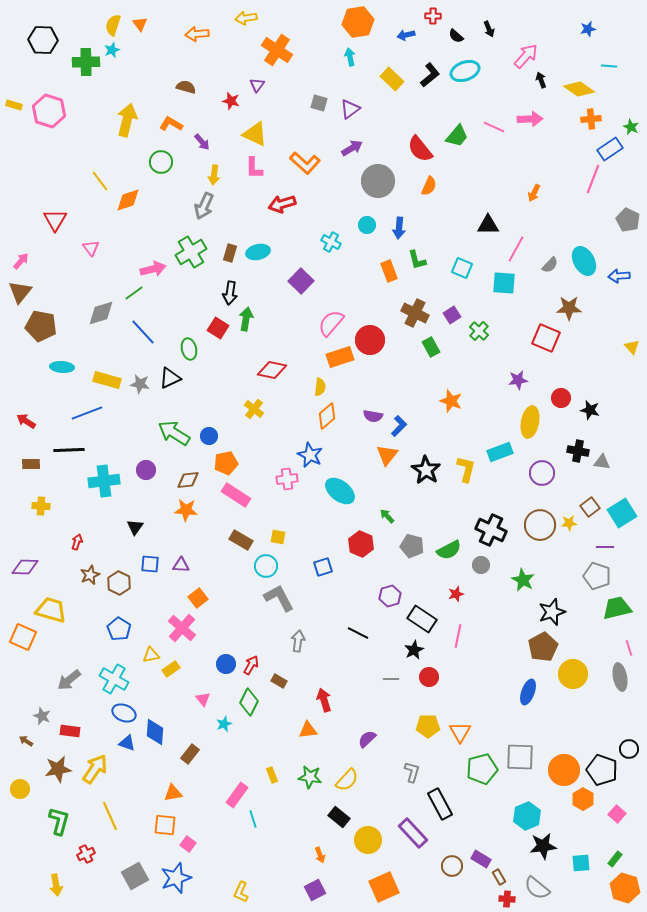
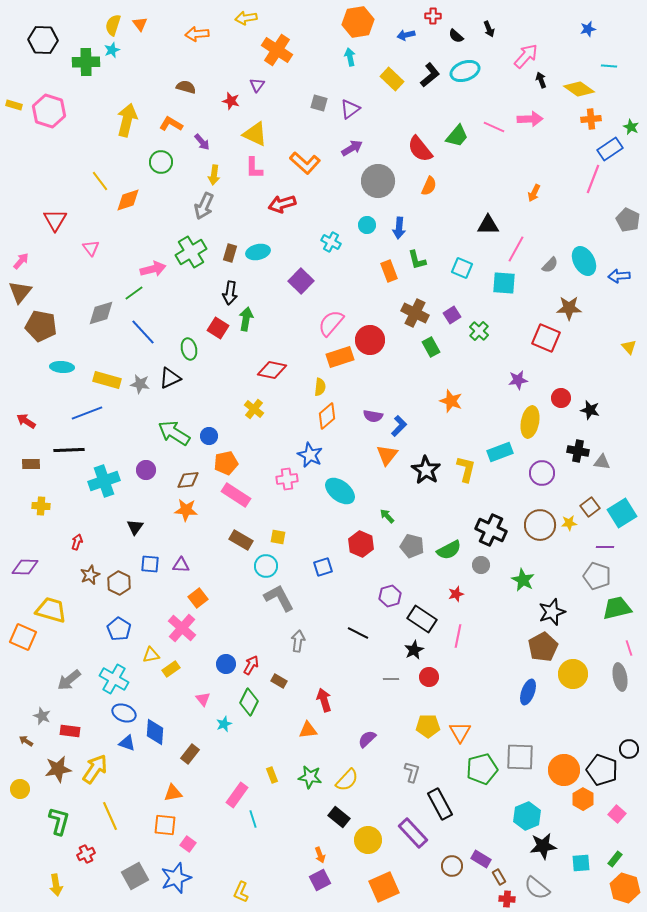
yellow triangle at (632, 347): moved 3 px left
cyan cross at (104, 481): rotated 12 degrees counterclockwise
purple square at (315, 890): moved 5 px right, 10 px up
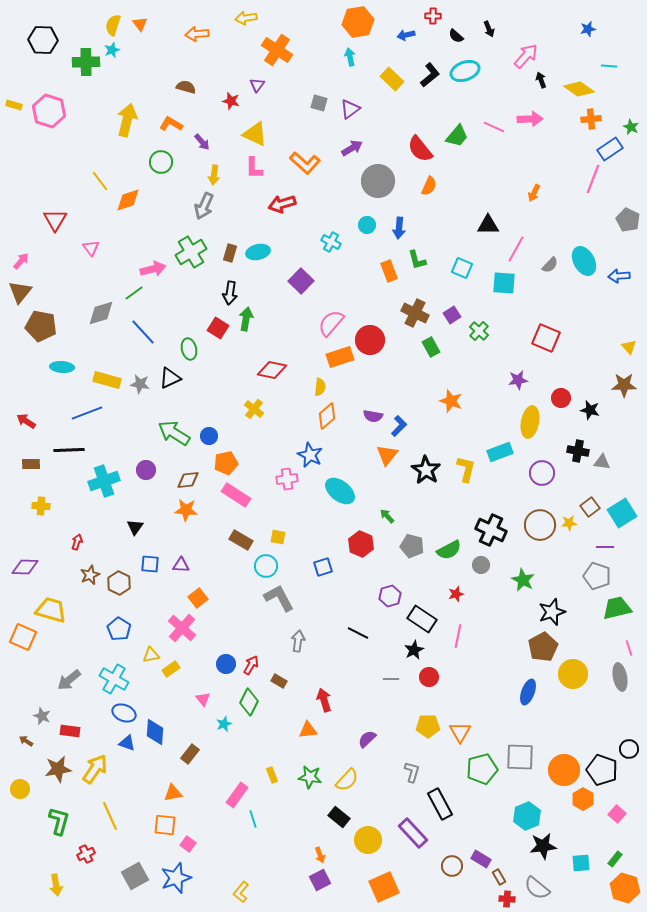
brown star at (569, 308): moved 55 px right, 77 px down
yellow L-shape at (241, 892): rotated 15 degrees clockwise
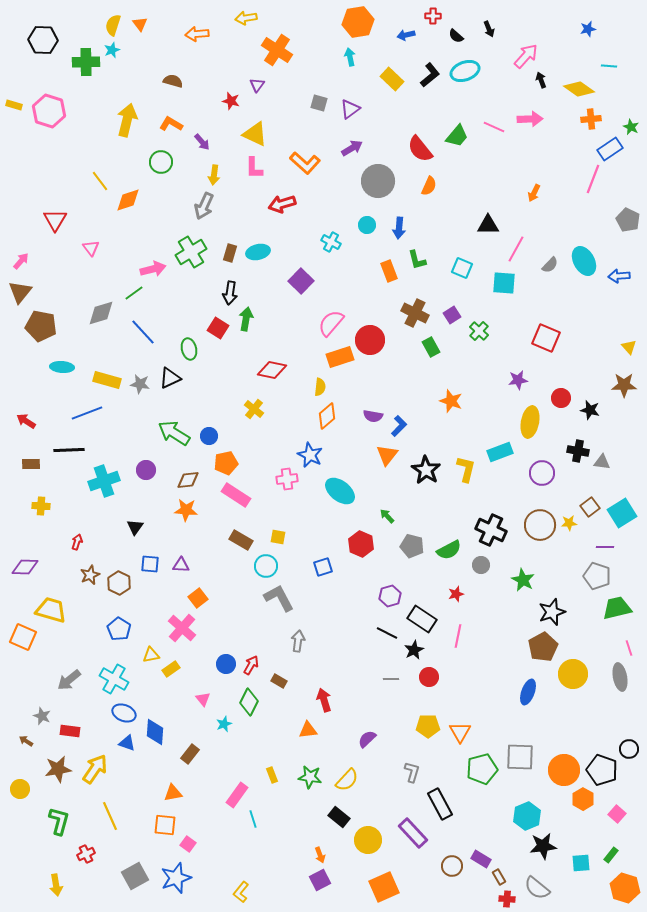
brown semicircle at (186, 87): moved 13 px left, 6 px up
black line at (358, 633): moved 29 px right
green rectangle at (615, 859): moved 4 px left, 4 px up
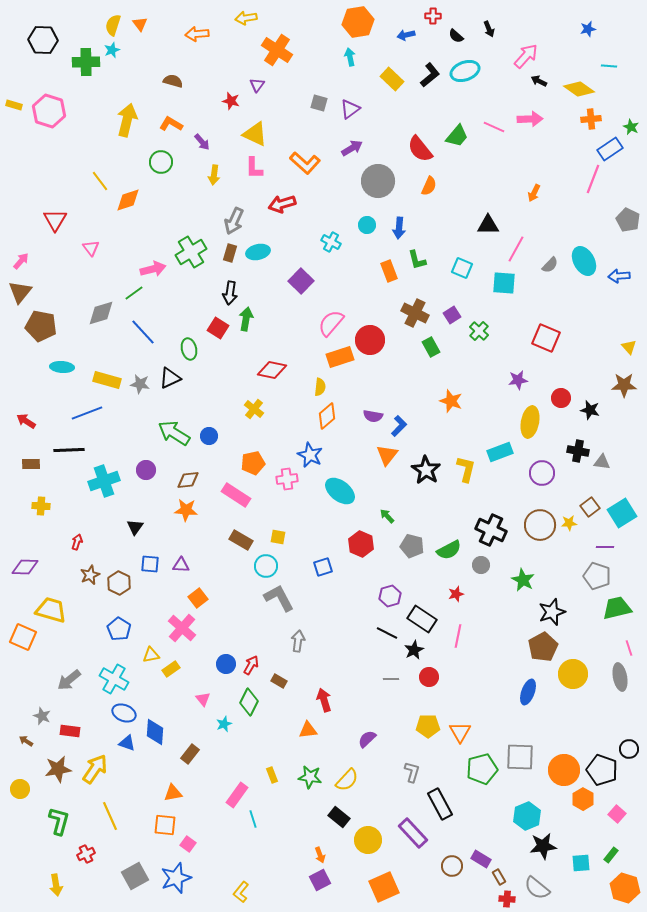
black arrow at (541, 80): moved 2 px left, 1 px down; rotated 42 degrees counterclockwise
gray arrow at (204, 206): moved 30 px right, 15 px down
orange pentagon at (226, 463): moved 27 px right
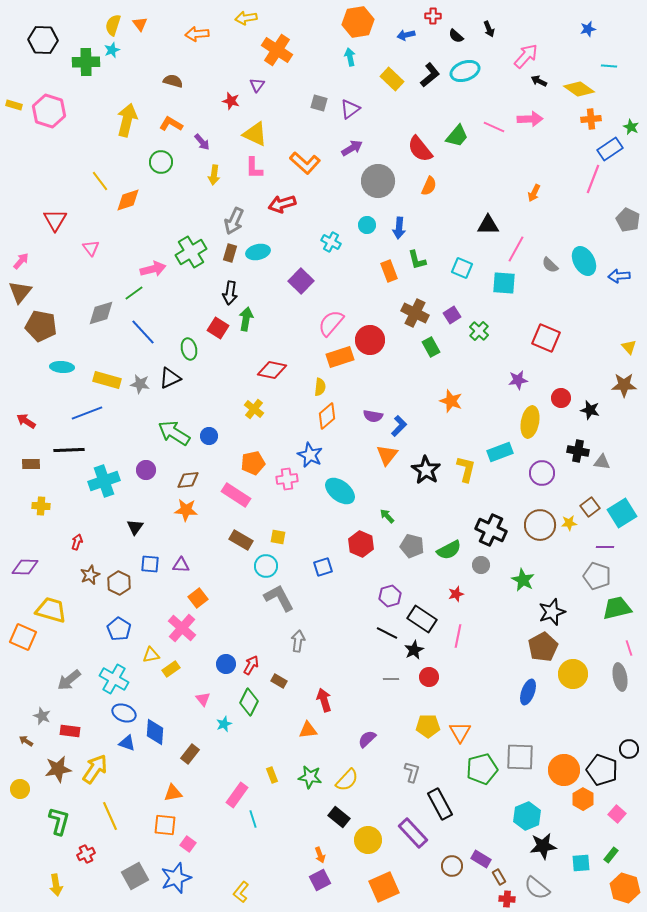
gray semicircle at (550, 265): rotated 90 degrees clockwise
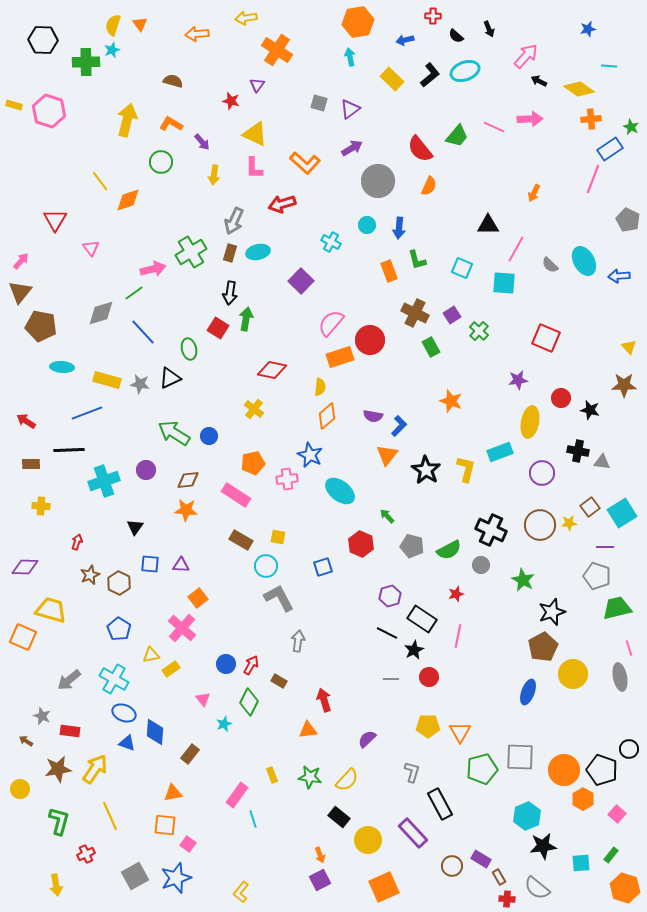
blue arrow at (406, 35): moved 1 px left, 5 px down
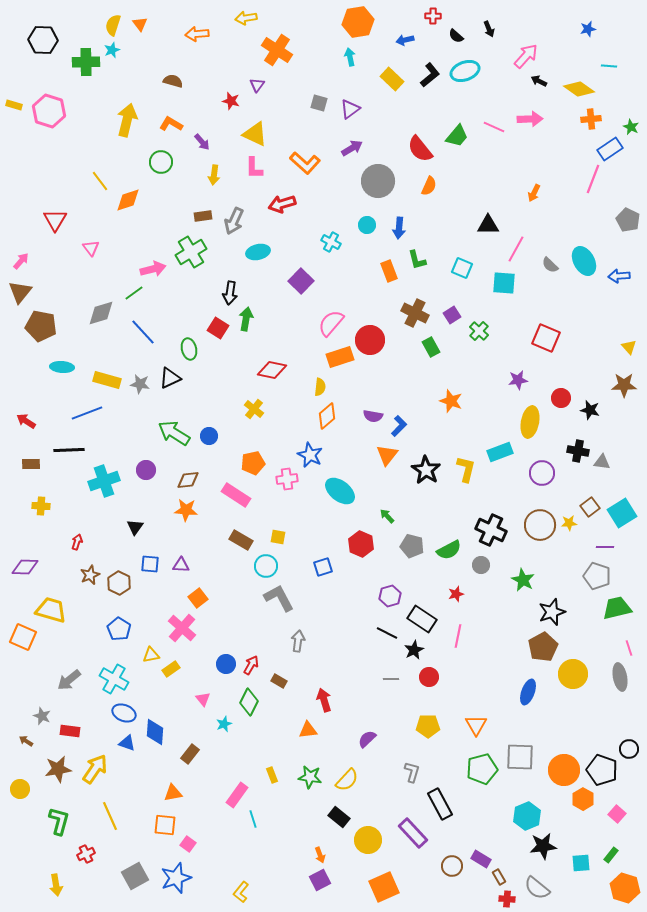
brown rectangle at (230, 253): moved 27 px left, 37 px up; rotated 66 degrees clockwise
orange triangle at (460, 732): moved 16 px right, 7 px up
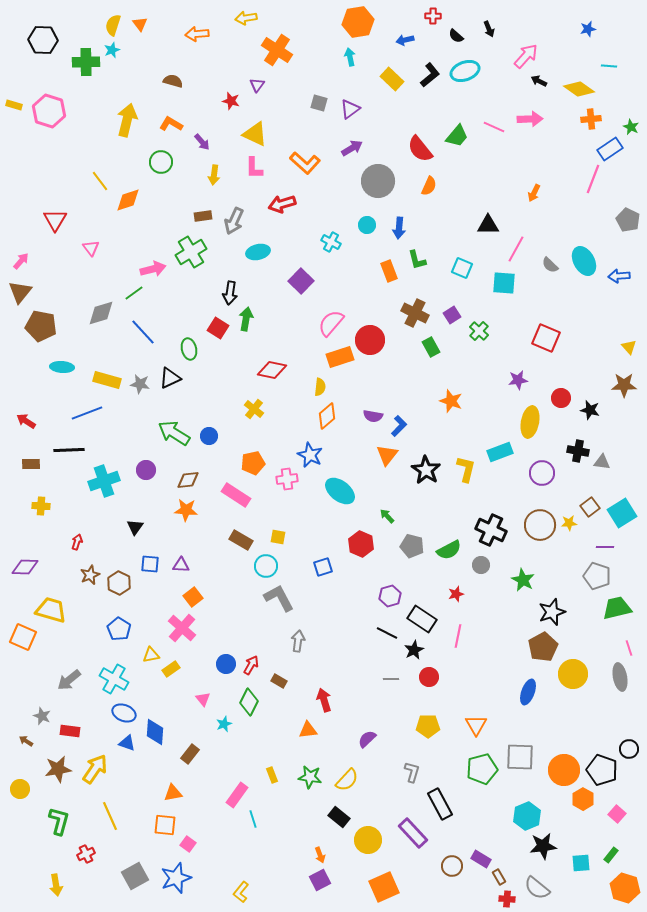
orange square at (198, 598): moved 5 px left, 1 px up
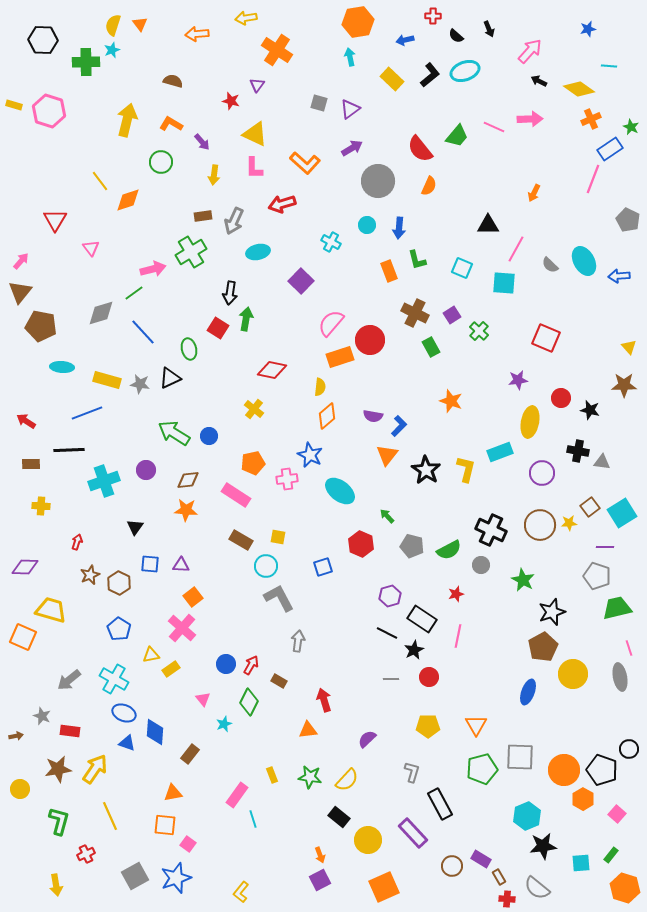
pink arrow at (526, 56): moved 4 px right, 5 px up
orange cross at (591, 119): rotated 18 degrees counterclockwise
brown arrow at (26, 741): moved 10 px left, 5 px up; rotated 136 degrees clockwise
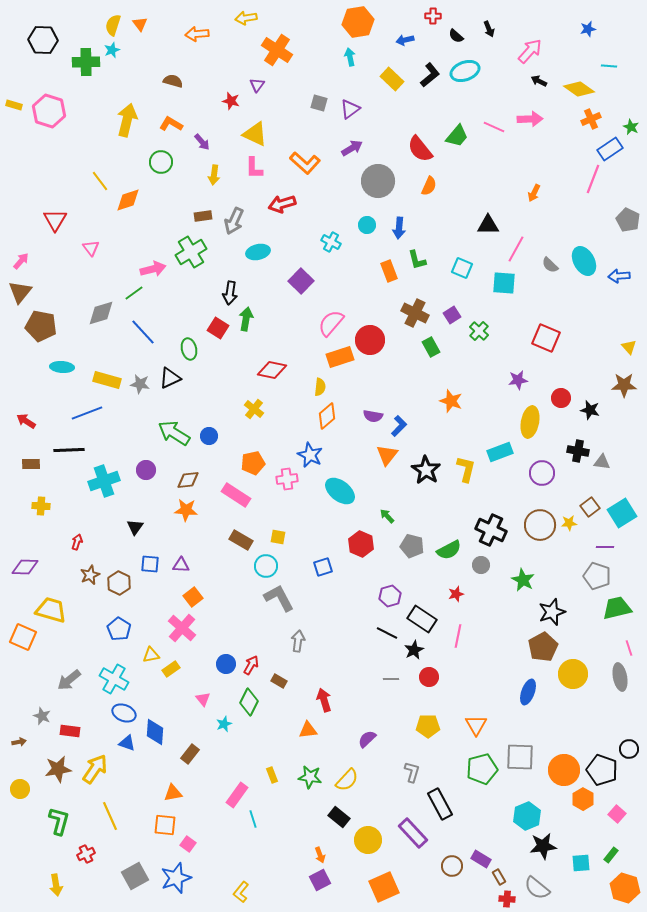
brown arrow at (16, 736): moved 3 px right, 6 px down
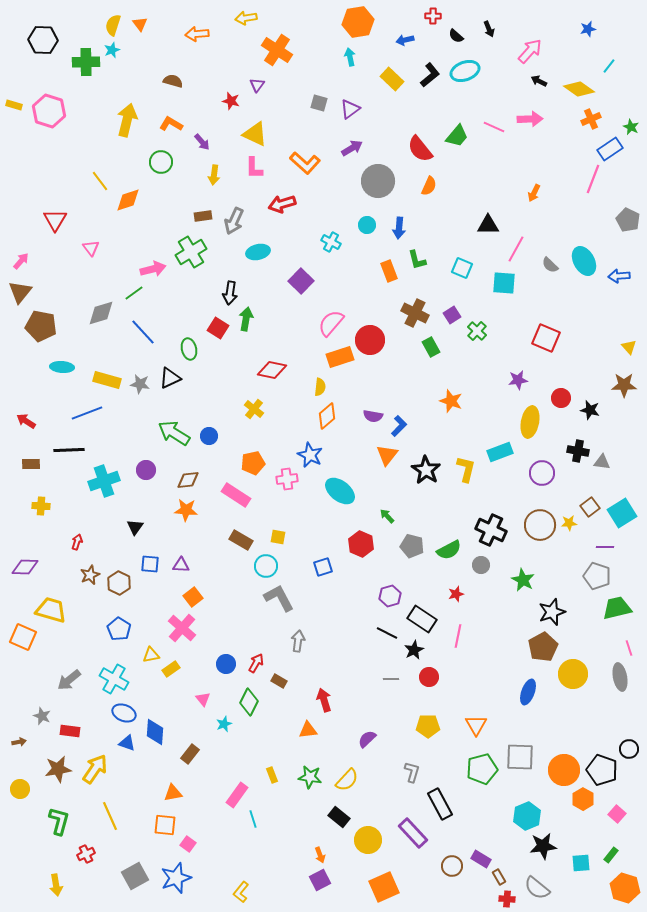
cyan line at (609, 66): rotated 56 degrees counterclockwise
green cross at (479, 331): moved 2 px left
red arrow at (251, 665): moved 5 px right, 2 px up
